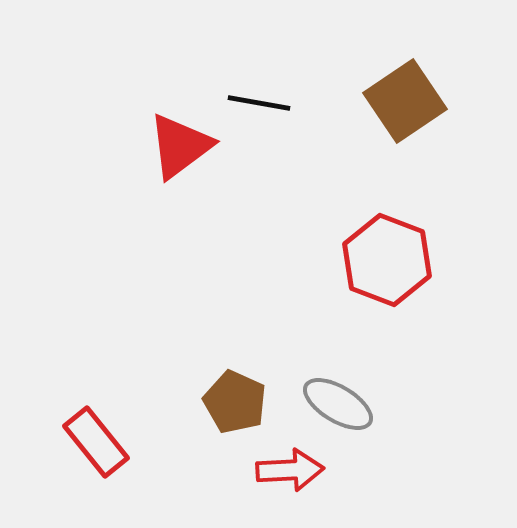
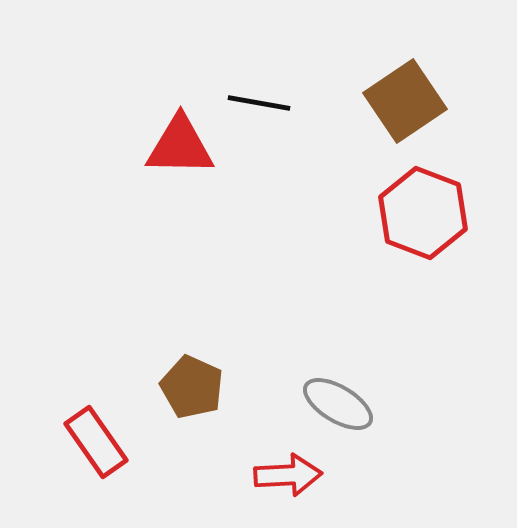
red triangle: rotated 38 degrees clockwise
red hexagon: moved 36 px right, 47 px up
brown pentagon: moved 43 px left, 15 px up
red rectangle: rotated 4 degrees clockwise
red arrow: moved 2 px left, 5 px down
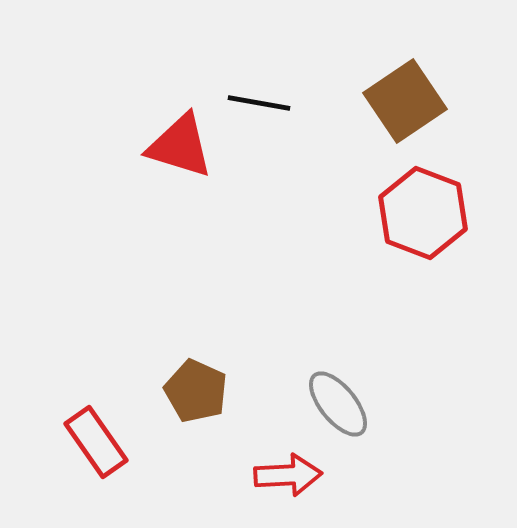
red triangle: rotated 16 degrees clockwise
brown pentagon: moved 4 px right, 4 px down
gray ellipse: rotated 20 degrees clockwise
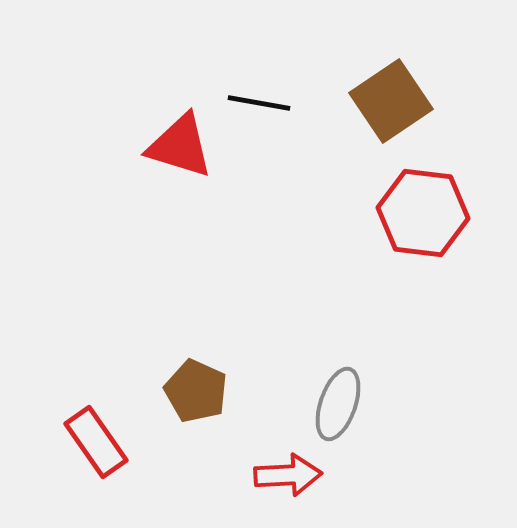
brown square: moved 14 px left
red hexagon: rotated 14 degrees counterclockwise
gray ellipse: rotated 58 degrees clockwise
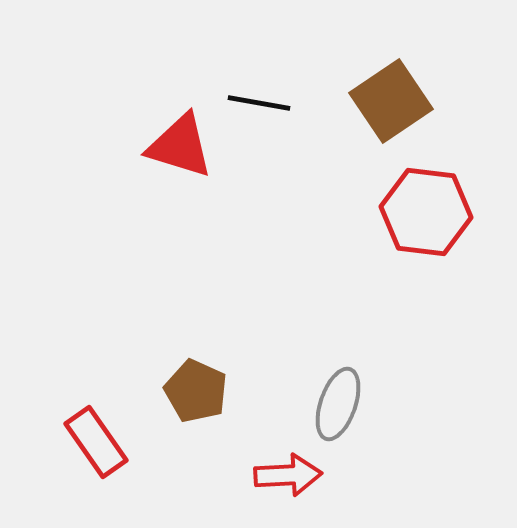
red hexagon: moved 3 px right, 1 px up
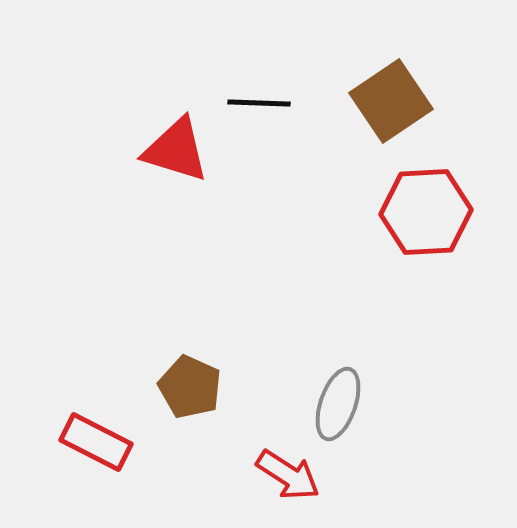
black line: rotated 8 degrees counterclockwise
red triangle: moved 4 px left, 4 px down
red hexagon: rotated 10 degrees counterclockwise
brown pentagon: moved 6 px left, 4 px up
red rectangle: rotated 28 degrees counterclockwise
red arrow: rotated 36 degrees clockwise
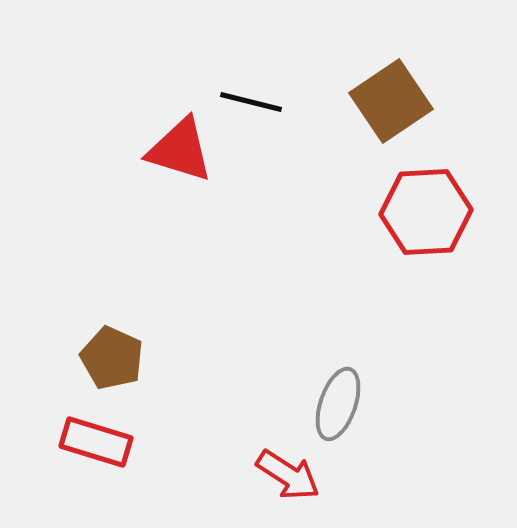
black line: moved 8 px left, 1 px up; rotated 12 degrees clockwise
red triangle: moved 4 px right
brown pentagon: moved 78 px left, 29 px up
red rectangle: rotated 10 degrees counterclockwise
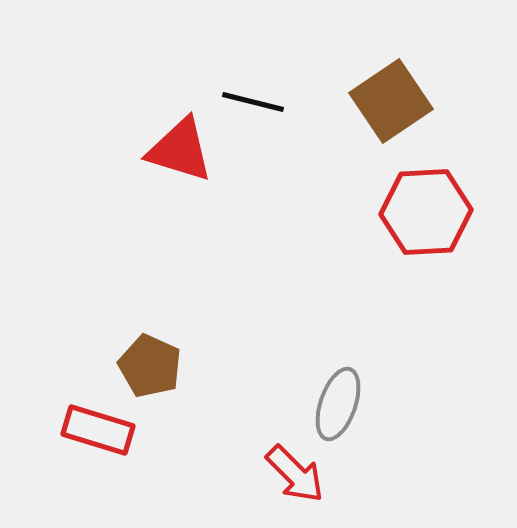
black line: moved 2 px right
brown pentagon: moved 38 px right, 8 px down
red rectangle: moved 2 px right, 12 px up
red arrow: moved 7 px right, 1 px up; rotated 12 degrees clockwise
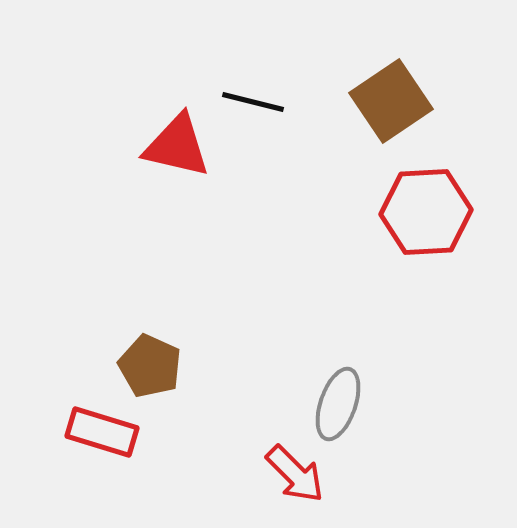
red triangle: moved 3 px left, 4 px up; rotated 4 degrees counterclockwise
red rectangle: moved 4 px right, 2 px down
